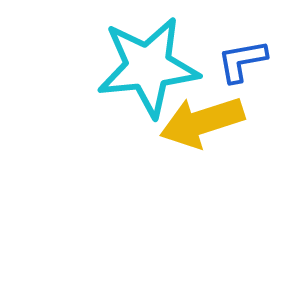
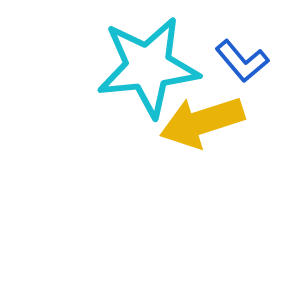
blue L-shape: rotated 120 degrees counterclockwise
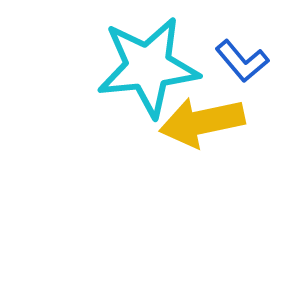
yellow arrow: rotated 6 degrees clockwise
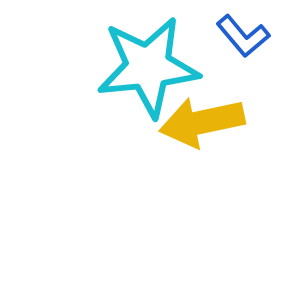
blue L-shape: moved 1 px right, 25 px up
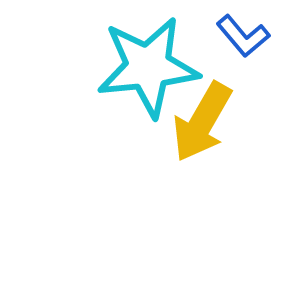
yellow arrow: rotated 48 degrees counterclockwise
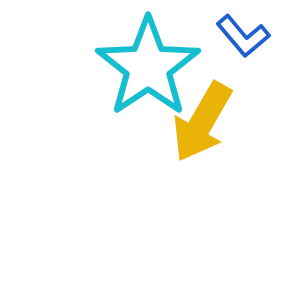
cyan star: rotated 28 degrees counterclockwise
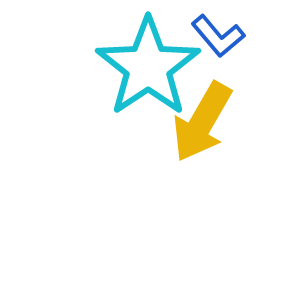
blue L-shape: moved 25 px left
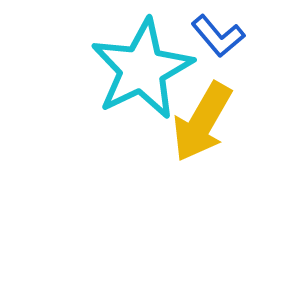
cyan star: moved 6 px left, 2 px down; rotated 8 degrees clockwise
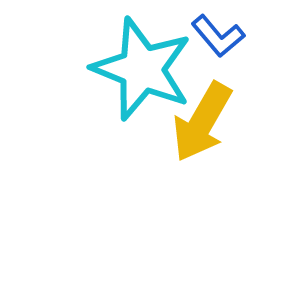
cyan star: rotated 24 degrees counterclockwise
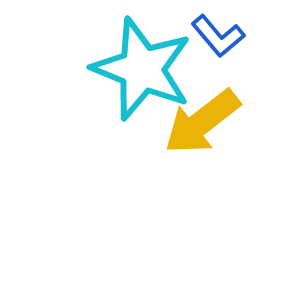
yellow arrow: rotated 22 degrees clockwise
